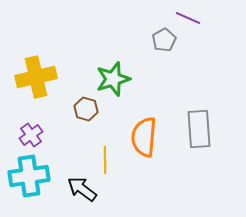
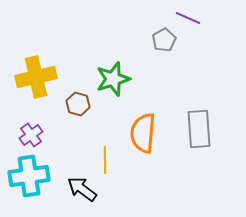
brown hexagon: moved 8 px left, 5 px up
orange semicircle: moved 1 px left, 4 px up
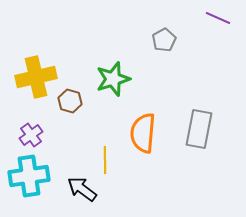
purple line: moved 30 px right
brown hexagon: moved 8 px left, 3 px up
gray rectangle: rotated 15 degrees clockwise
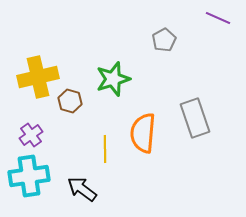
yellow cross: moved 2 px right
gray rectangle: moved 4 px left, 11 px up; rotated 30 degrees counterclockwise
yellow line: moved 11 px up
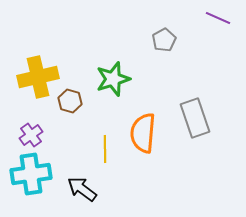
cyan cross: moved 2 px right, 2 px up
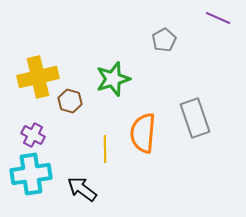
purple cross: moved 2 px right; rotated 25 degrees counterclockwise
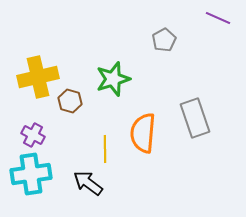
black arrow: moved 6 px right, 6 px up
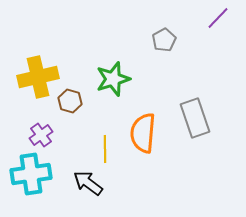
purple line: rotated 70 degrees counterclockwise
purple cross: moved 8 px right; rotated 25 degrees clockwise
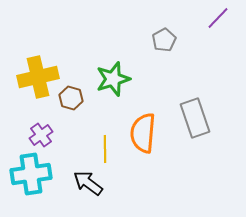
brown hexagon: moved 1 px right, 3 px up
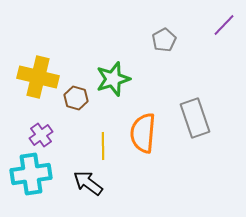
purple line: moved 6 px right, 7 px down
yellow cross: rotated 27 degrees clockwise
brown hexagon: moved 5 px right
yellow line: moved 2 px left, 3 px up
